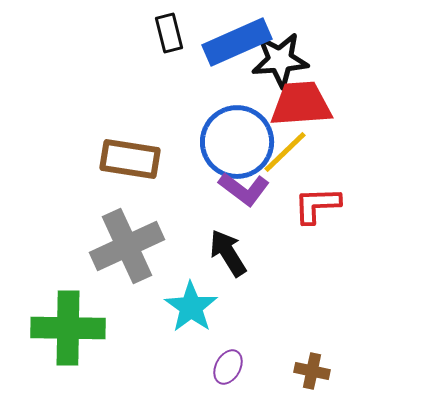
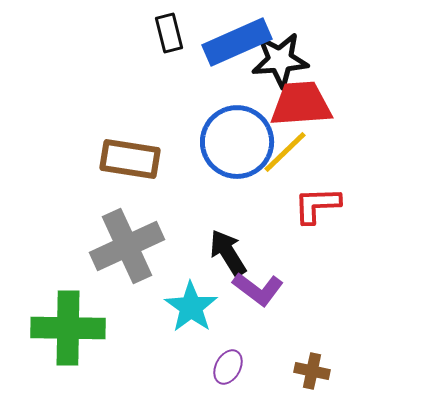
purple L-shape: moved 14 px right, 100 px down
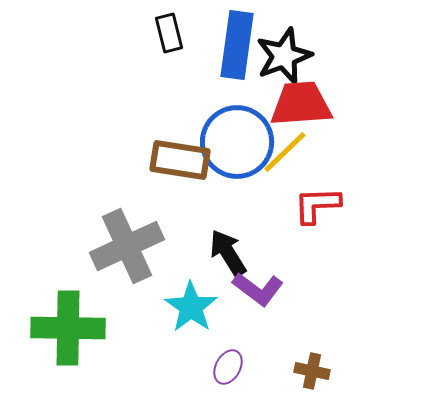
blue rectangle: moved 3 px down; rotated 58 degrees counterclockwise
black star: moved 4 px right, 4 px up; rotated 16 degrees counterclockwise
brown rectangle: moved 50 px right, 1 px down
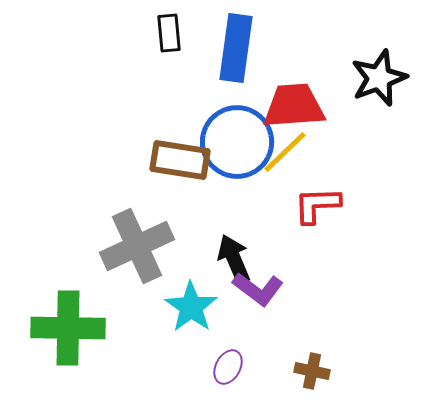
black rectangle: rotated 9 degrees clockwise
blue rectangle: moved 1 px left, 3 px down
black star: moved 95 px right, 22 px down
red trapezoid: moved 7 px left, 2 px down
gray cross: moved 10 px right
black arrow: moved 6 px right, 6 px down; rotated 9 degrees clockwise
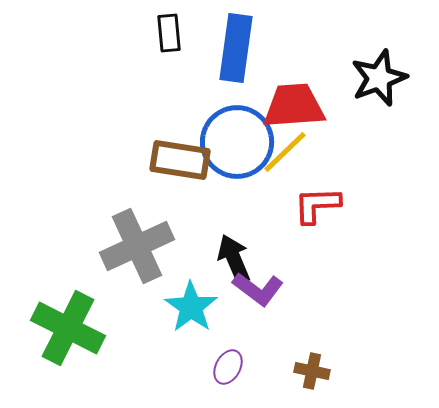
green cross: rotated 26 degrees clockwise
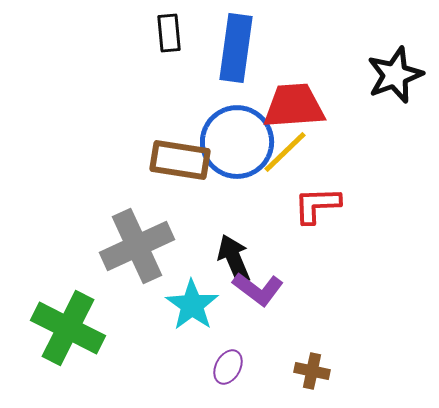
black star: moved 16 px right, 3 px up
cyan star: moved 1 px right, 2 px up
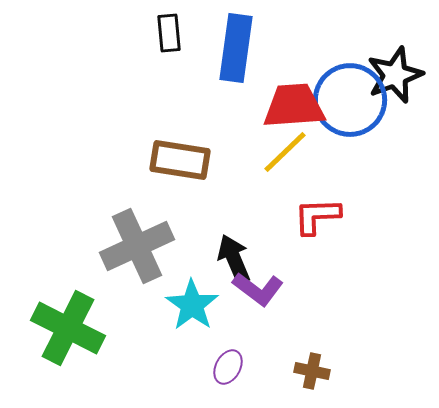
blue circle: moved 113 px right, 42 px up
red L-shape: moved 11 px down
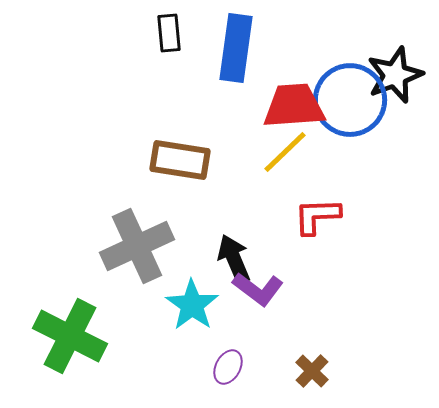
green cross: moved 2 px right, 8 px down
brown cross: rotated 32 degrees clockwise
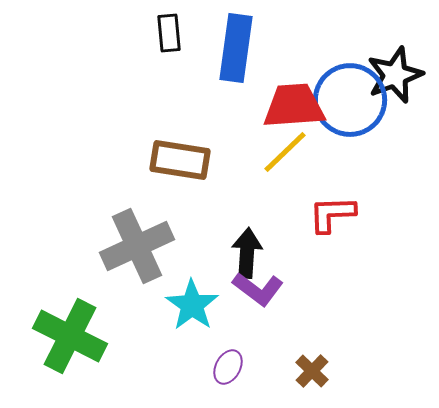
red L-shape: moved 15 px right, 2 px up
black arrow: moved 13 px right, 6 px up; rotated 27 degrees clockwise
